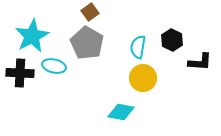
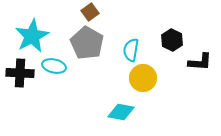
cyan semicircle: moved 7 px left, 3 px down
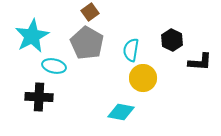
black cross: moved 19 px right, 24 px down
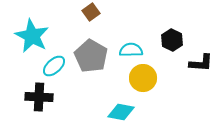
brown square: moved 1 px right
cyan star: rotated 16 degrees counterclockwise
gray pentagon: moved 4 px right, 13 px down
cyan semicircle: rotated 80 degrees clockwise
black L-shape: moved 1 px right, 1 px down
cyan ellipse: rotated 55 degrees counterclockwise
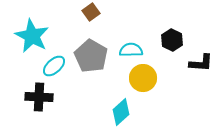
cyan diamond: rotated 52 degrees counterclockwise
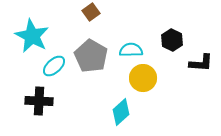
black cross: moved 4 px down
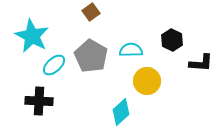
cyan ellipse: moved 1 px up
yellow circle: moved 4 px right, 3 px down
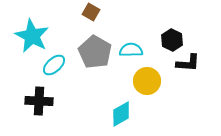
brown square: rotated 24 degrees counterclockwise
gray pentagon: moved 4 px right, 4 px up
black L-shape: moved 13 px left
cyan diamond: moved 2 px down; rotated 12 degrees clockwise
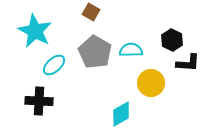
cyan star: moved 3 px right, 5 px up
yellow circle: moved 4 px right, 2 px down
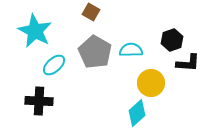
black hexagon: rotated 15 degrees clockwise
cyan diamond: moved 16 px right, 1 px up; rotated 12 degrees counterclockwise
